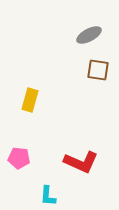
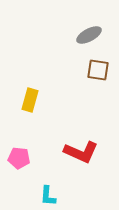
red L-shape: moved 10 px up
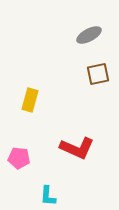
brown square: moved 4 px down; rotated 20 degrees counterclockwise
red L-shape: moved 4 px left, 4 px up
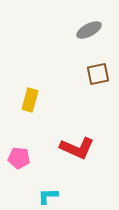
gray ellipse: moved 5 px up
cyan L-shape: rotated 85 degrees clockwise
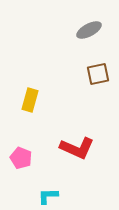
pink pentagon: moved 2 px right; rotated 15 degrees clockwise
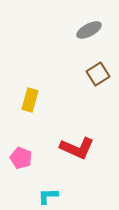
brown square: rotated 20 degrees counterclockwise
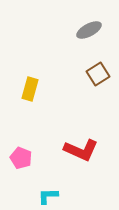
yellow rectangle: moved 11 px up
red L-shape: moved 4 px right, 2 px down
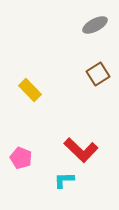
gray ellipse: moved 6 px right, 5 px up
yellow rectangle: moved 1 px down; rotated 60 degrees counterclockwise
red L-shape: rotated 20 degrees clockwise
cyan L-shape: moved 16 px right, 16 px up
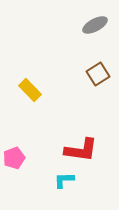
red L-shape: rotated 36 degrees counterclockwise
pink pentagon: moved 7 px left; rotated 30 degrees clockwise
